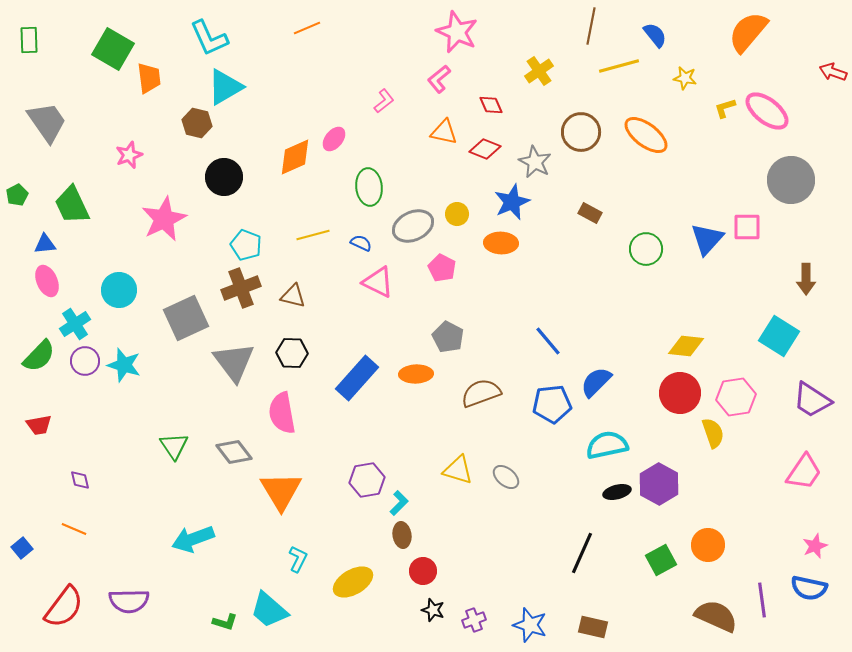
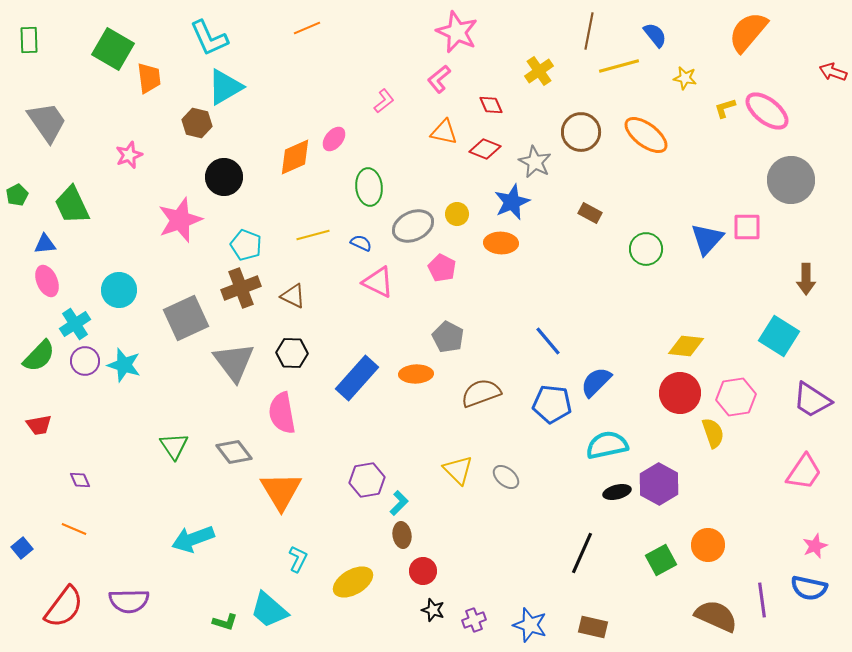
brown line at (591, 26): moved 2 px left, 5 px down
pink star at (164, 219): moved 16 px right, 1 px down; rotated 6 degrees clockwise
brown triangle at (293, 296): rotated 12 degrees clockwise
blue pentagon at (552, 404): rotated 12 degrees clockwise
yellow triangle at (458, 470): rotated 28 degrees clockwise
purple diamond at (80, 480): rotated 10 degrees counterclockwise
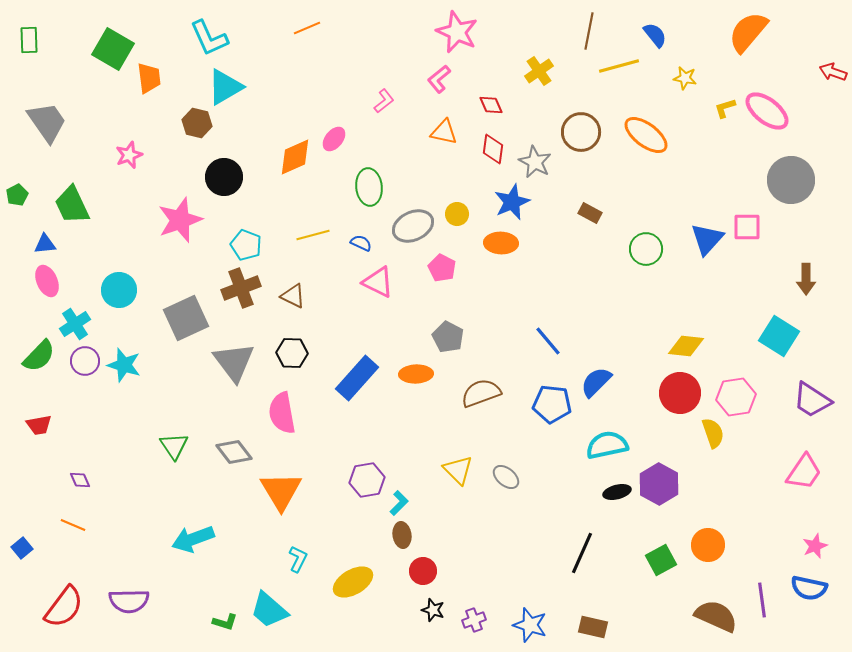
red diamond at (485, 149): moved 8 px right; rotated 76 degrees clockwise
orange line at (74, 529): moved 1 px left, 4 px up
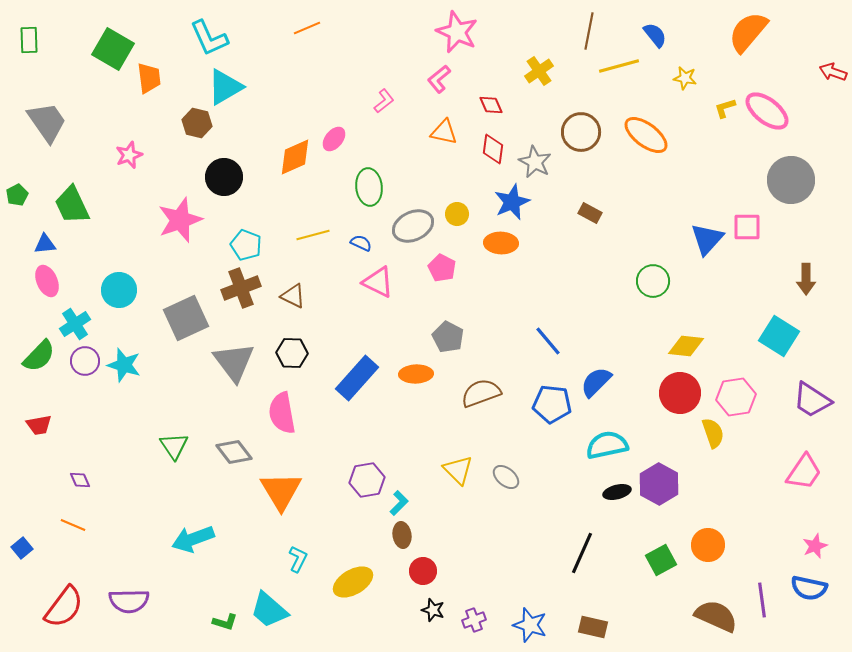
green circle at (646, 249): moved 7 px right, 32 px down
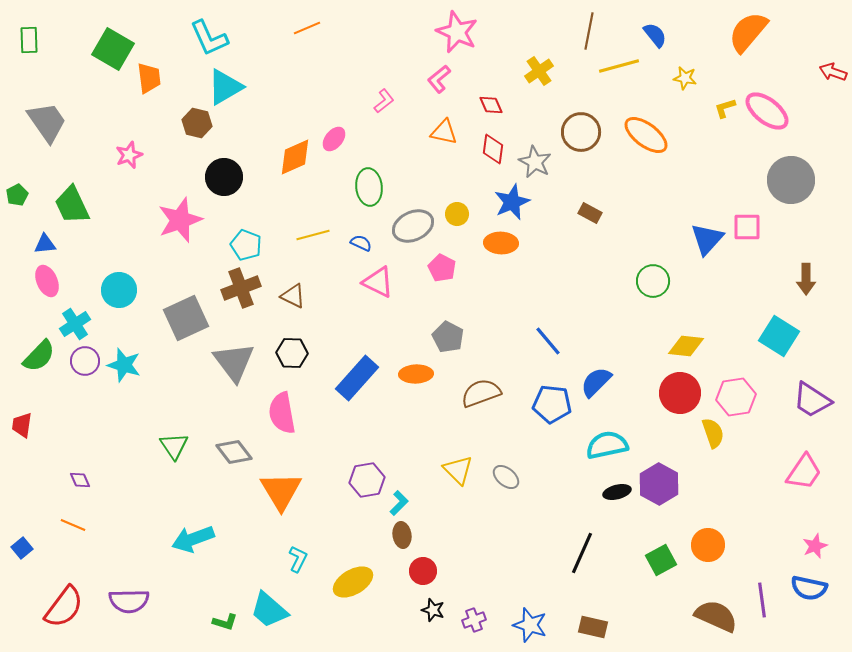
red trapezoid at (39, 425): moved 17 px left; rotated 108 degrees clockwise
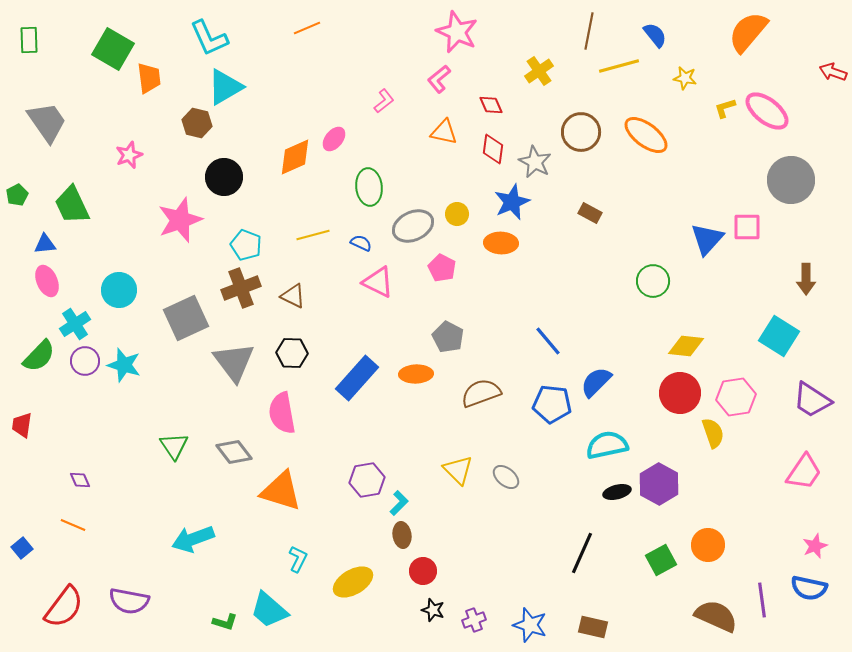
orange triangle at (281, 491): rotated 42 degrees counterclockwise
purple semicircle at (129, 601): rotated 12 degrees clockwise
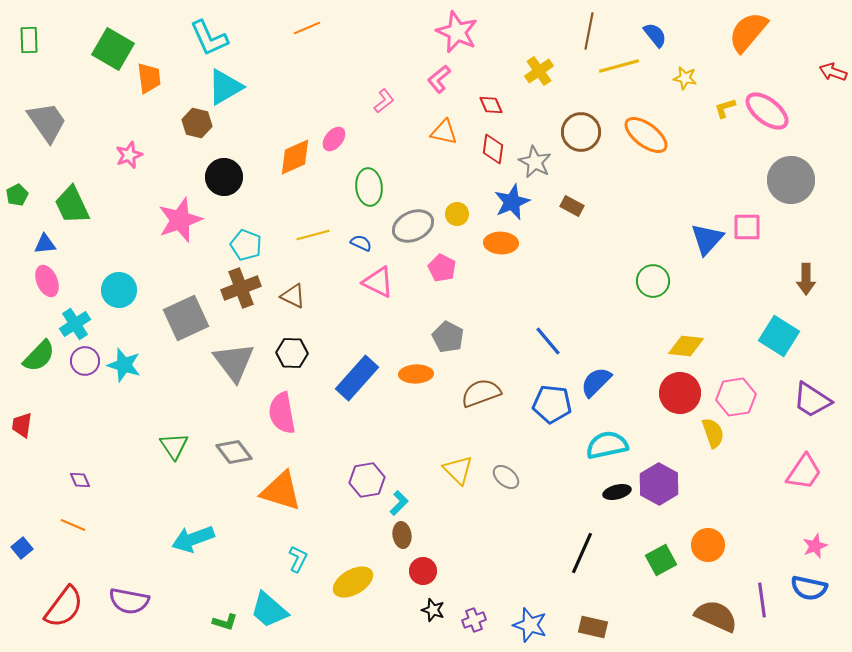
brown rectangle at (590, 213): moved 18 px left, 7 px up
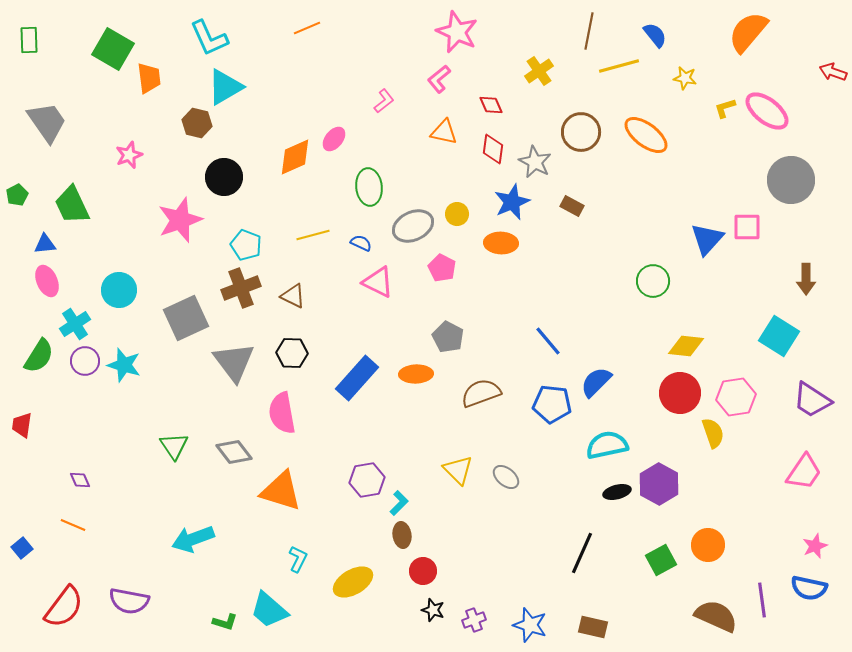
green semicircle at (39, 356): rotated 12 degrees counterclockwise
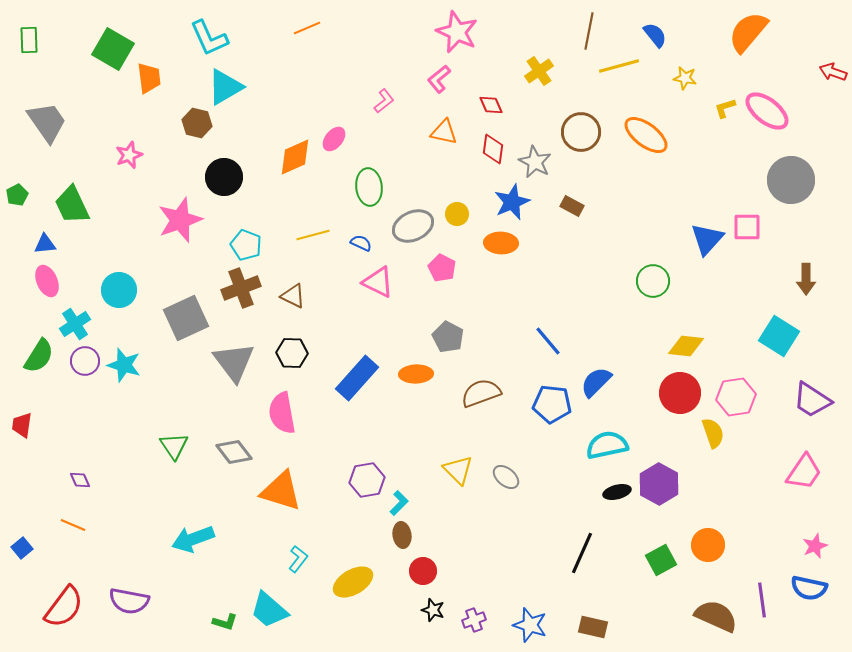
cyan L-shape at (298, 559): rotated 12 degrees clockwise
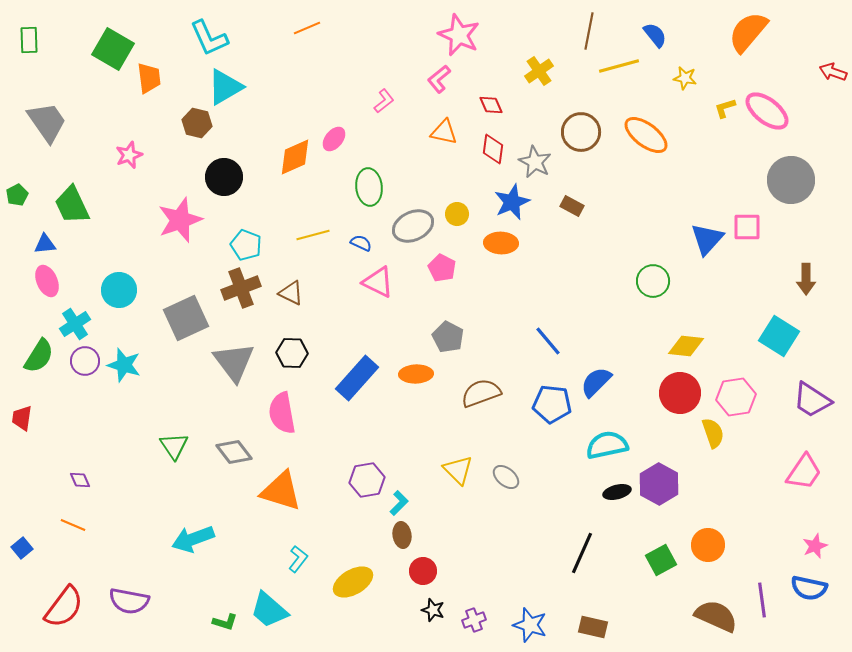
pink star at (457, 32): moved 2 px right, 3 px down
brown triangle at (293, 296): moved 2 px left, 3 px up
red trapezoid at (22, 425): moved 7 px up
